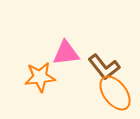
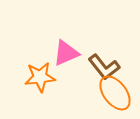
pink triangle: rotated 16 degrees counterclockwise
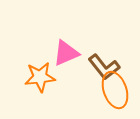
orange ellipse: moved 3 px up; rotated 18 degrees clockwise
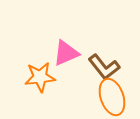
orange ellipse: moved 3 px left, 7 px down
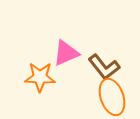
orange star: rotated 8 degrees clockwise
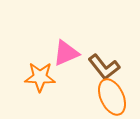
orange ellipse: rotated 6 degrees counterclockwise
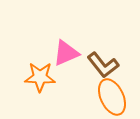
brown L-shape: moved 1 px left, 2 px up
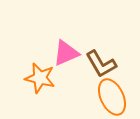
brown L-shape: moved 2 px left, 1 px up; rotated 8 degrees clockwise
orange star: moved 1 px down; rotated 12 degrees clockwise
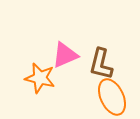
pink triangle: moved 1 px left, 2 px down
brown L-shape: rotated 44 degrees clockwise
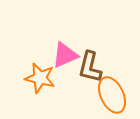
brown L-shape: moved 11 px left, 3 px down
orange ellipse: moved 2 px up
